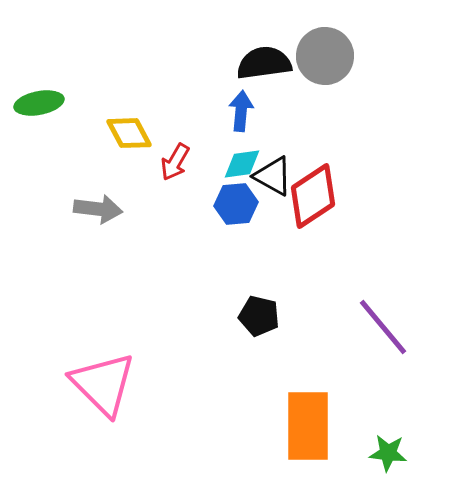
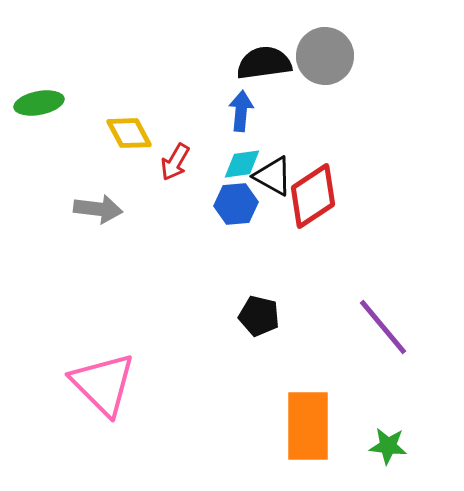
green star: moved 7 px up
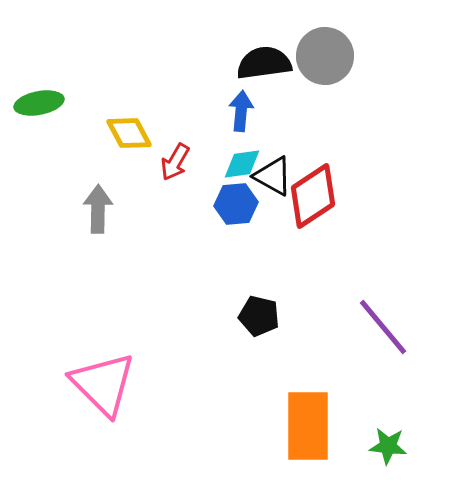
gray arrow: rotated 96 degrees counterclockwise
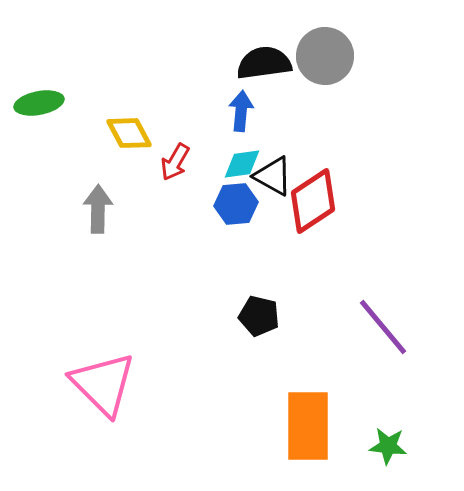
red diamond: moved 5 px down
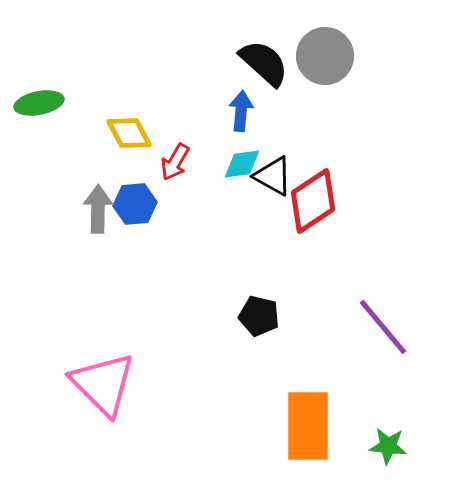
black semicircle: rotated 50 degrees clockwise
blue hexagon: moved 101 px left
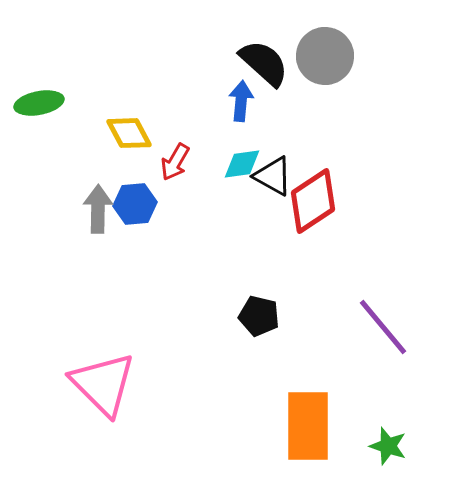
blue arrow: moved 10 px up
green star: rotated 12 degrees clockwise
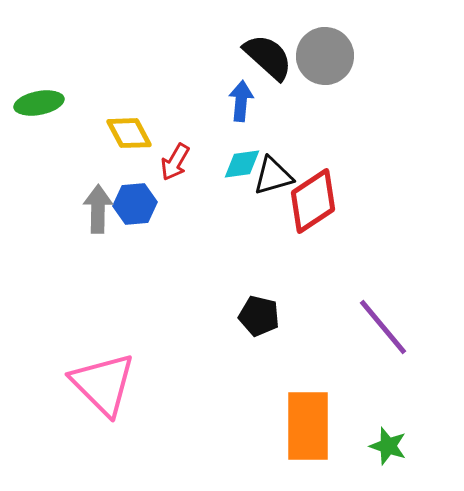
black semicircle: moved 4 px right, 6 px up
black triangle: rotated 45 degrees counterclockwise
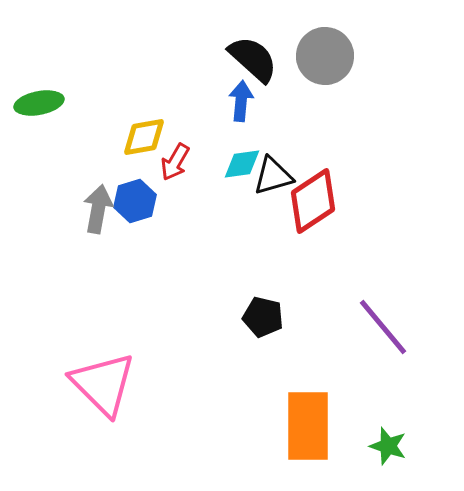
black semicircle: moved 15 px left, 2 px down
yellow diamond: moved 15 px right, 4 px down; rotated 72 degrees counterclockwise
blue hexagon: moved 3 px up; rotated 12 degrees counterclockwise
gray arrow: rotated 9 degrees clockwise
black pentagon: moved 4 px right, 1 px down
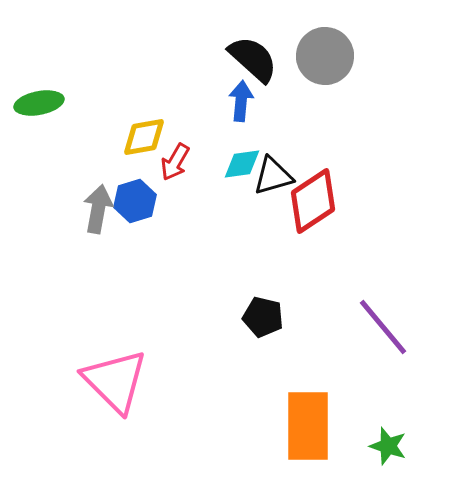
pink triangle: moved 12 px right, 3 px up
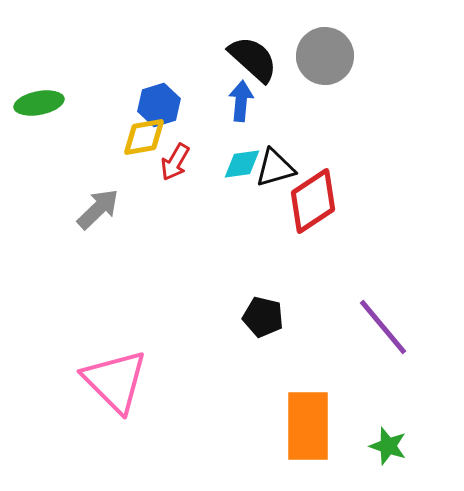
black triangle: moved 2 px right, 8 px up
blue hexagon: moved 24 px right, 96 px up
gray arrow: rotated 36 degrees clockwise
